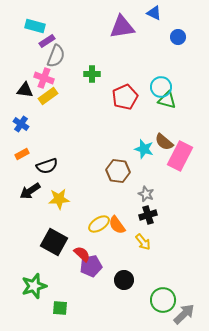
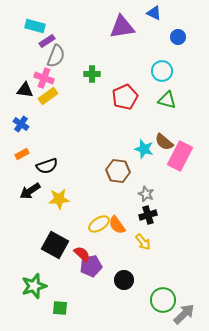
cyan circle: moved 1 px right, 16 px up
black square: moved 1 px right, 3 px down
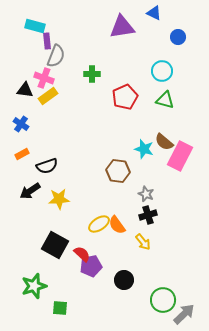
purple rectangle: rotated 63 degrees counterclockwise
green triangle: moved 2 px left
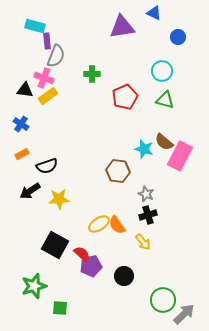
black circle: moved 4 px up
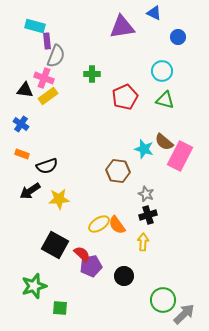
orange rectangle: rotated 48 degrees clockwise
yellow arrow: rotated 138 degrees counterclockwise
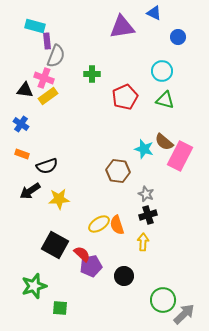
orange semicircle: rotated 18 degrees clockwise
